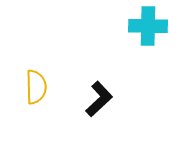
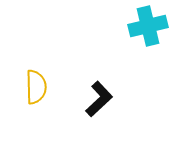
cyan cross: rotated 15 degrees counterclockwise
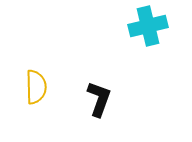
black L-shape: rotated 27 degrees counterclockwise
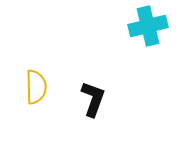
black L-shape: moved 6 px left
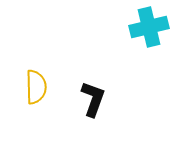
cyan cross: moved 1 px right, 1 px down
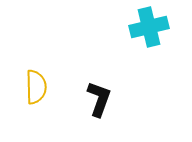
black L-shape: moved 6 px right
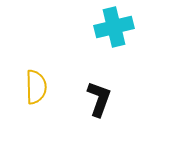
cyan cross: moved 35 px left
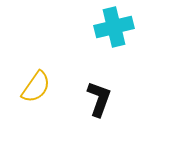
yellow semicircle: rotated 36 degrees clockwise
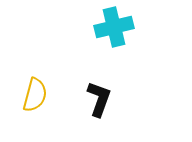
yellow semicircle: moved 1 px left, 8 px down; rotated 20 degrees counterclockwise
